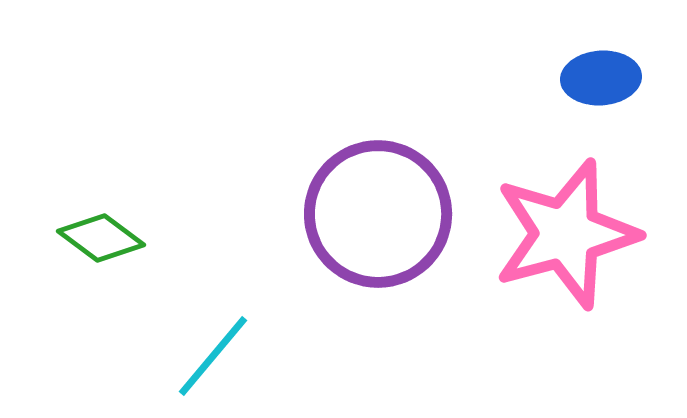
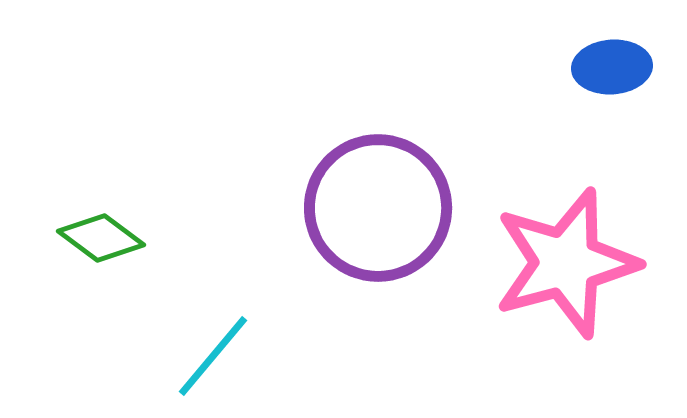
blue ellipse: moved 11 px right, 11 px up
purple circle: moved 6 px up
pink star: moved 29 px down
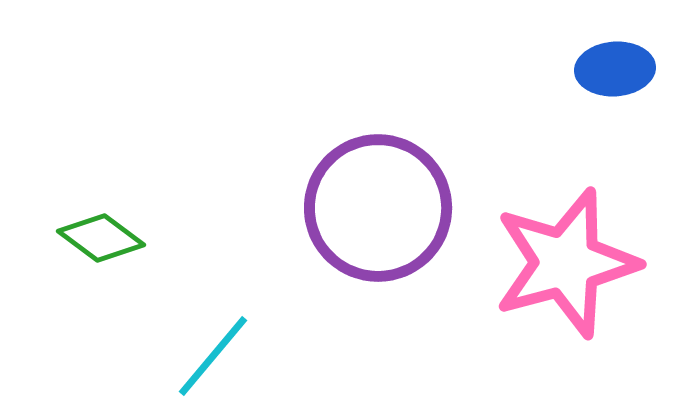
blue ellipse: moved 3 px right, 2 px down
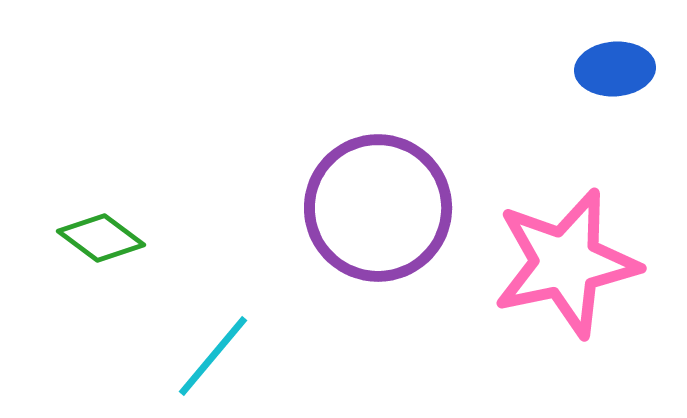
pink star: rotated 3 degrees clockwise
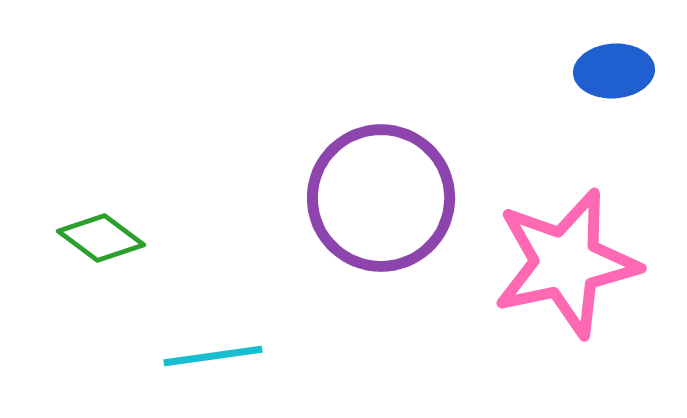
blue ellipse: moved 1 px left, 2 px down
purple circle: moved 3 px right, 10 px up
cyan line: rotated 42 degrees clockwise
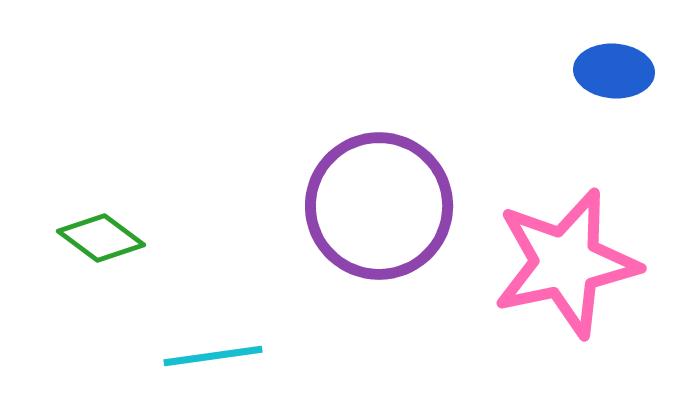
blue ellipse: rotated 8 degrees clockwise
purple circle: moved 2 px left, 8 px down
